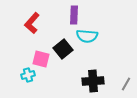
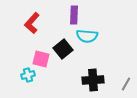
black cross: moved 1 px up
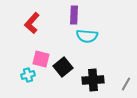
black square: moved 18 px down
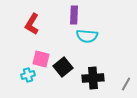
red L-shape: moved 1 px down; rotated 10 degrees counterclockwise
black cross: moved 2 px up
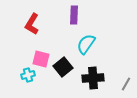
cyan semicircle: moved 1 px left, 8 px down; rotated 120 degrees clockwise
